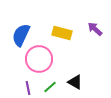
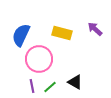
purple line: moved 4 px right, 2 px up
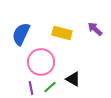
blue semicircle: moved 1 px up
pink circle: moved 2 px right, 3 px down
black triangle: moved 2 px left, 3 px up
purple line: moved 1 px left, 2 px down
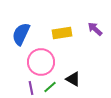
yellow rectangle: rotated 24 degrees counterclockwise
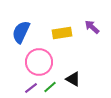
purple arrow: moved 3 px left, 2 px up
blue semicircle: moved 2 px up
pink circle: moved 2 px left
purple line: rotated 64 degrees clockwise
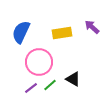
green line: moved 2 px up
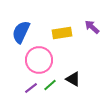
pink circle: moved 2 px up
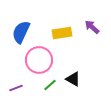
purple line: moved 15 px left; rotated 16 degrees clockwise
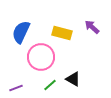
yellow rectangle: rotated 24 degrees clockwise
pink circle: moved 2 px right, 3 px up
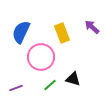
yellow rectangle: rotated 54 degrees clockwise
black triangle: rotated 14 degrees counterclockwise
